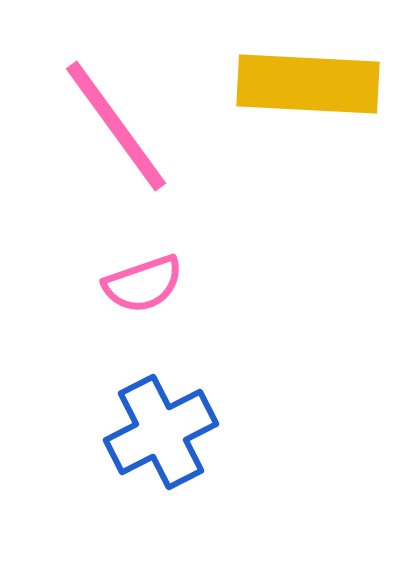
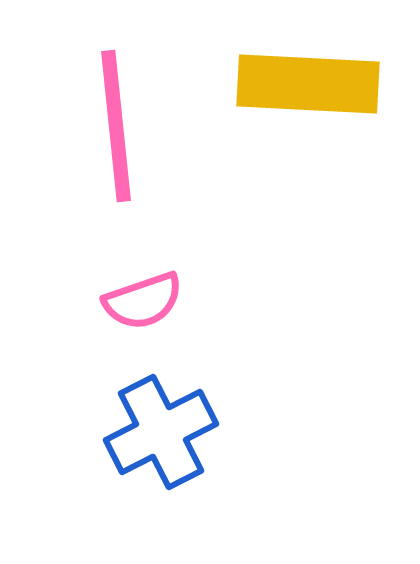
pink line: rotated 30 degrees clockwise
pink semicircle: moved 17 px down
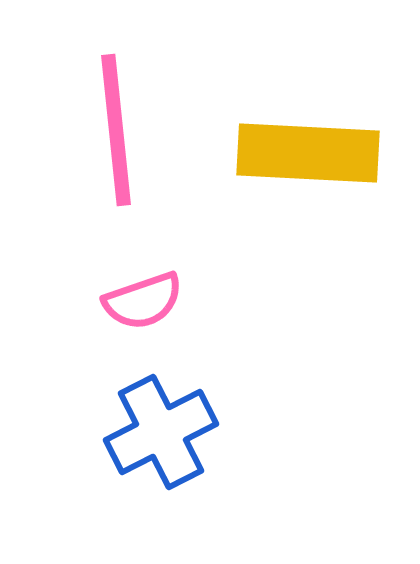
yellow rectangle: moved 69 px down
pink line: moved 4 px down
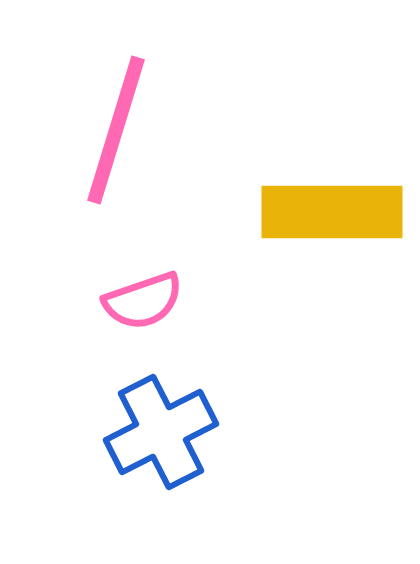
pink line: rotated 23 degrees clockwise
yellow rectangle: moved 24 px right, 59 px down; rotated 3 degrees counterclockwise
